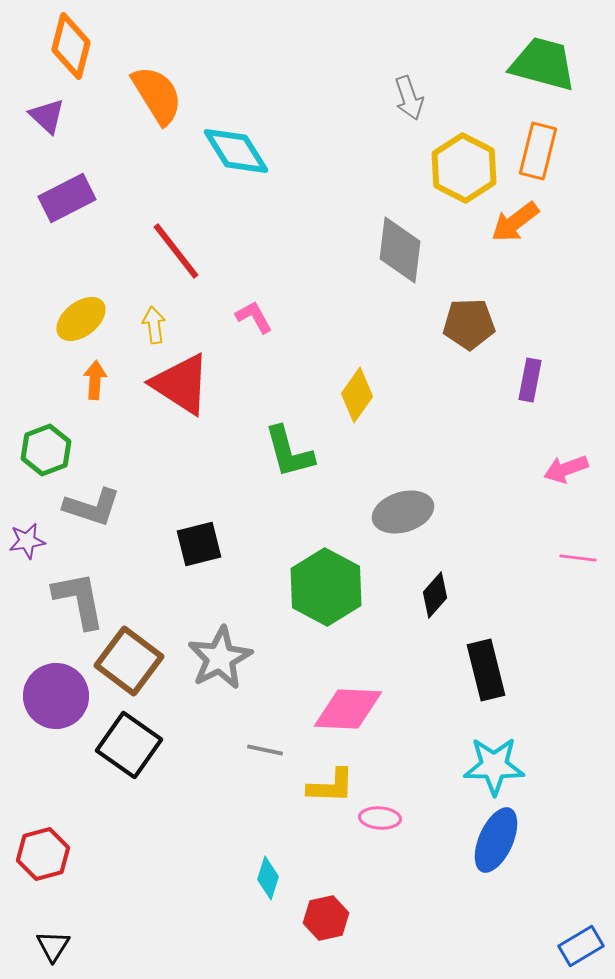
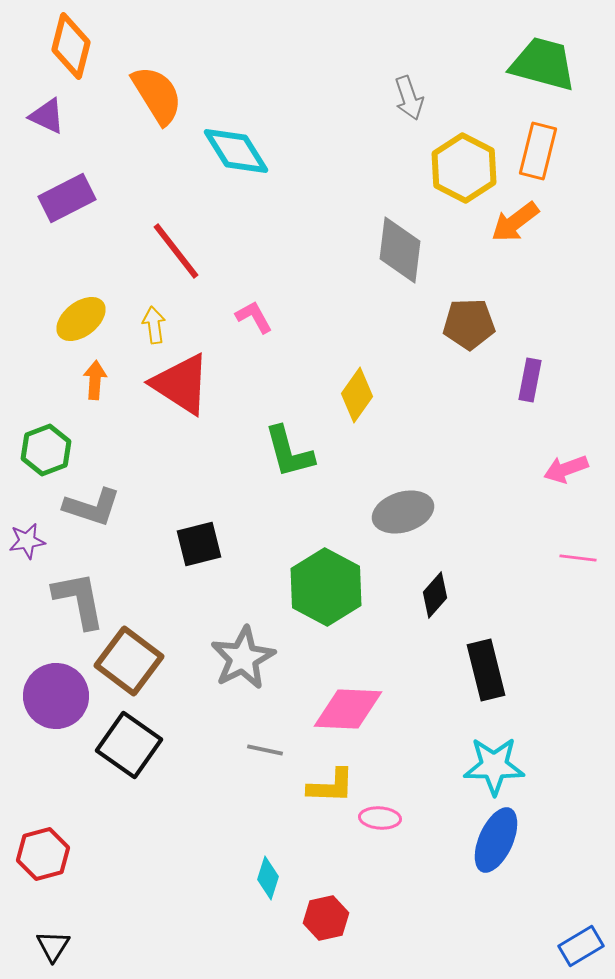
purple triangle at (47, 116): rotated 18 degrees counterclockwise
gray star at (220, 658): moved 23 px right
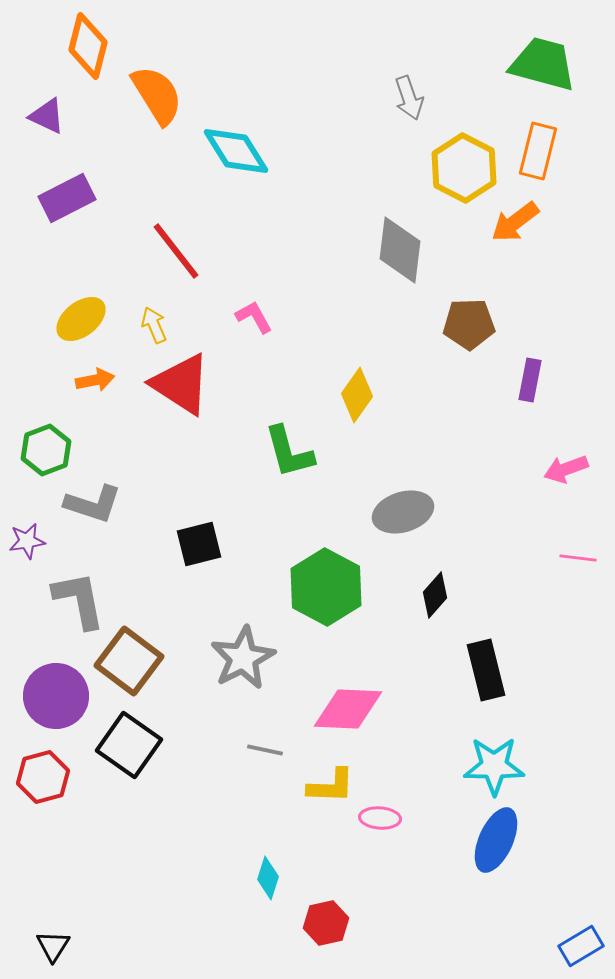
orange diamond at (71, 46): moved 17 px right
yellow arrow at (154, 325): rotated 15 degrees counterclockwise
orange arrow at (95, 380): rotated 75 degrees clockwise
gray L-shape at (92, 507): moved 1 px right, 3 px up
red hexagon at (43, 854): moved 77 px up
red hexagon at (326, 918): moved 5 px down
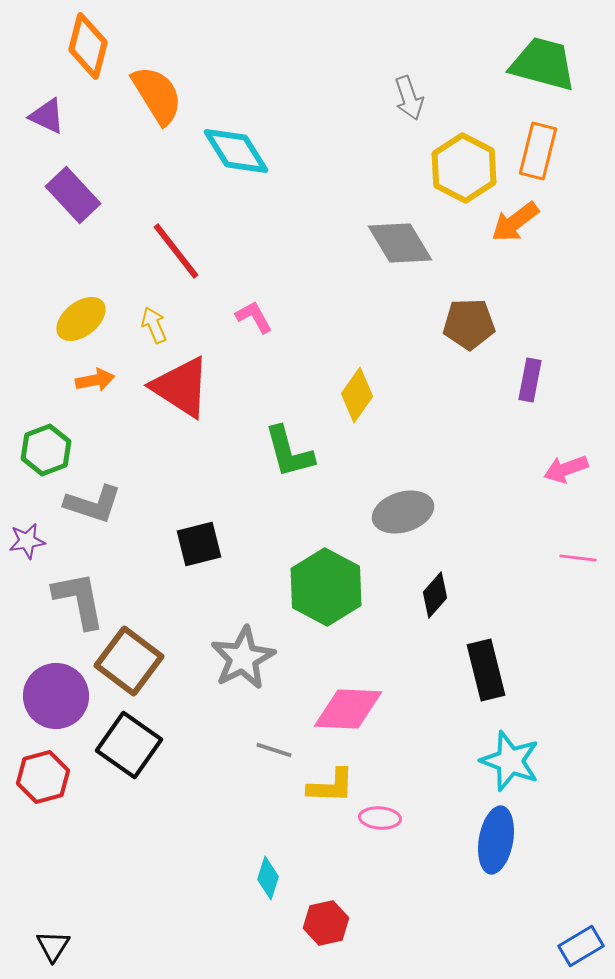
purple rectangle at (67, 198): moved 6 px right, 3 px up; rotated 74 degrees clockwise
gray diamond at (400, 250): moved 7 px up; rotated 38 degrees counterclockwise
red triangle at (181, 384): moved 3 px down
gray line at (265, 750): moved 9 px right; rotated 6 degrees clockwise
cyan star at (494, 766): moved 16 px right, 5 px up; rotated 20 degrees clockwise
blue ellipse at (496, 840): rotated 14 degrees counterclockwise
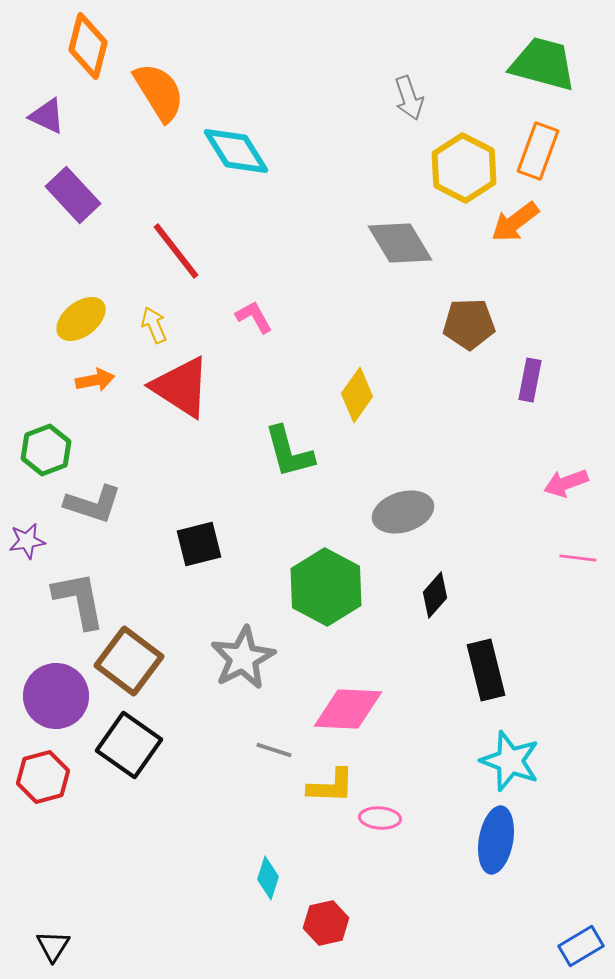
orange semicircle at (157, 95): moved 2 px right, 3 px up
orange rectangle at (538, 151): rotated 6 degrees clockwise
pink arrow at (566, 469): moved 14 px down
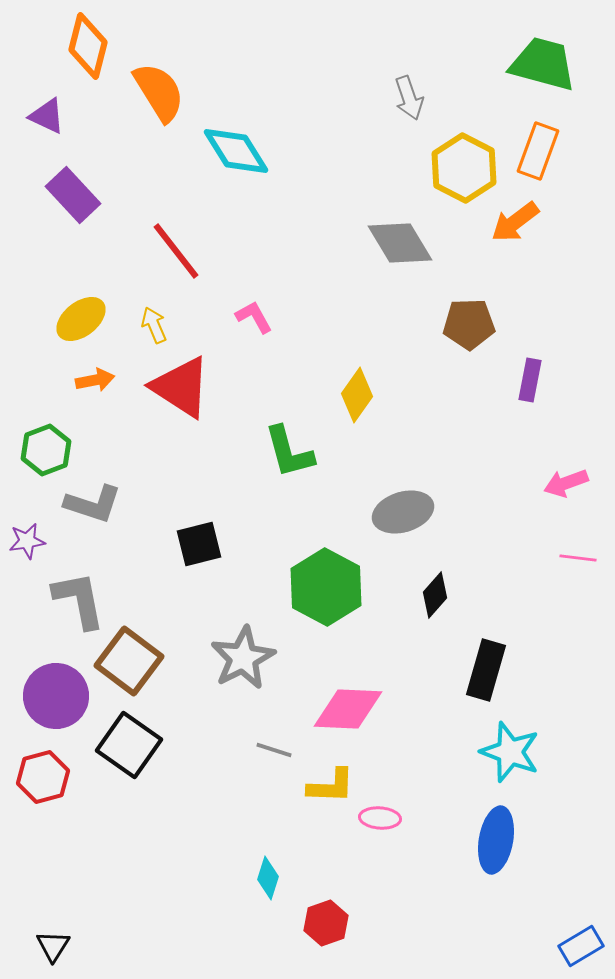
black rectangle at (486, 670): rotated 30 degrees clockwise
cyan star at (510, 761): moved 9 px up
red hexagon at (326, 923): rotated 6 degrees counterclockwise
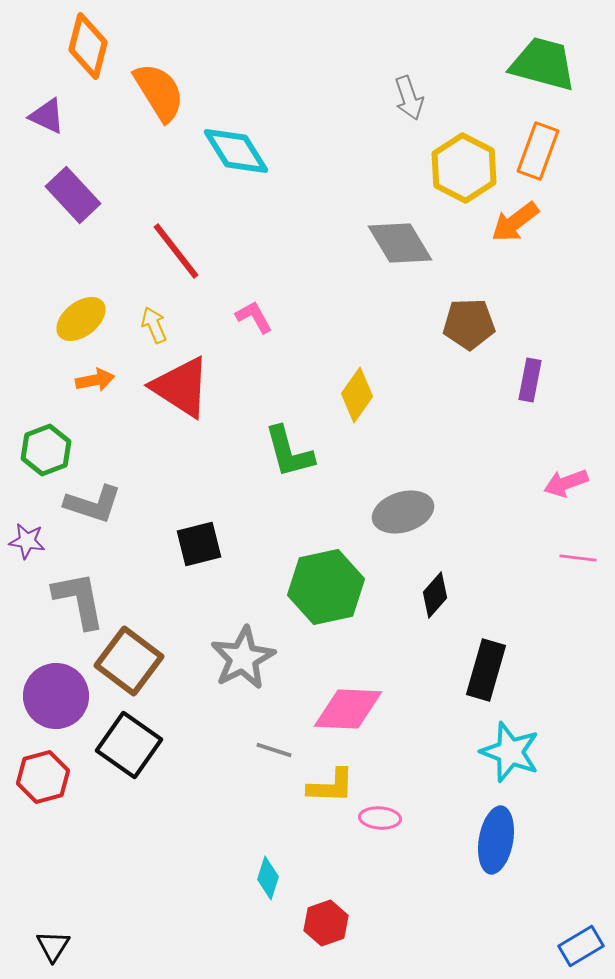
purple star at (27, 541): rotated 18 degrees clockwise
green hexagon at (326, 587): rotated 20 degrees clockwise
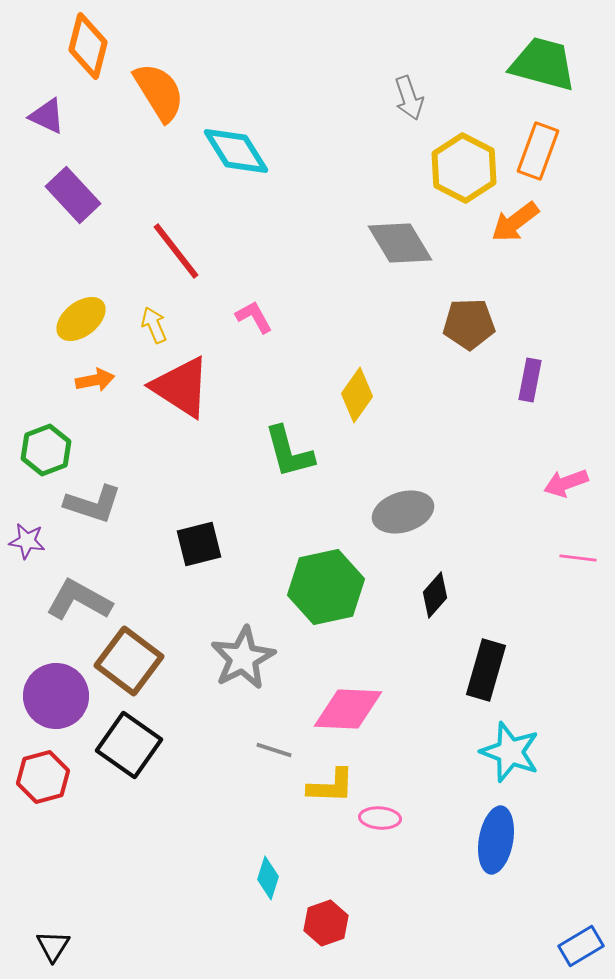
gray L-shape at (79, 600): rotated 50 degrees counterclockwise
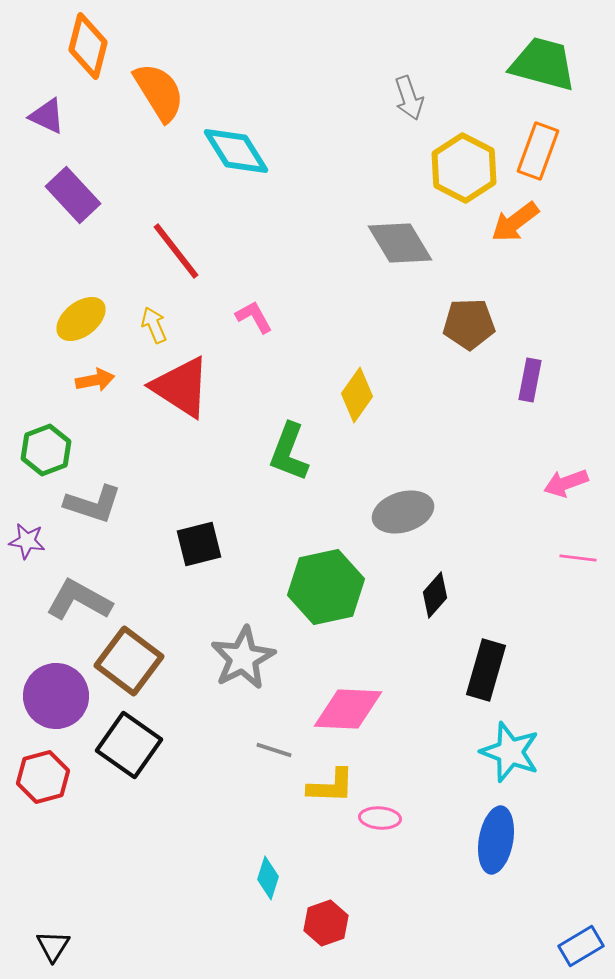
green L-shape at (289, 452): rotated 36 degrees clockwise
